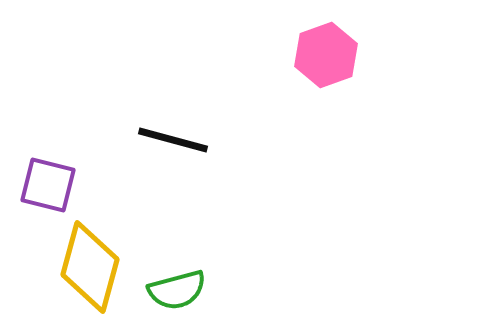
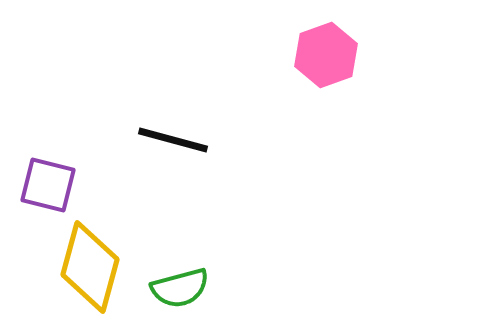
green semicircle: moved 3 px right, 2 px up
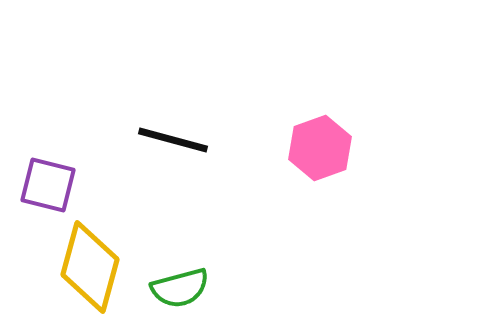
pink hexagon: moved 6 px left, 93 px down
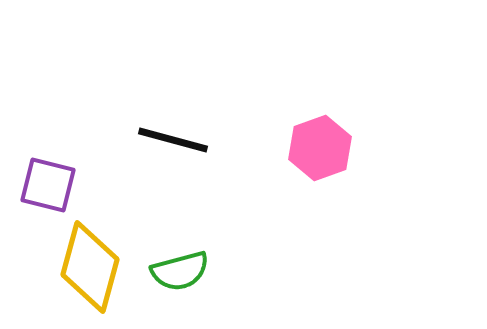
green semicircle: moved 17 px up
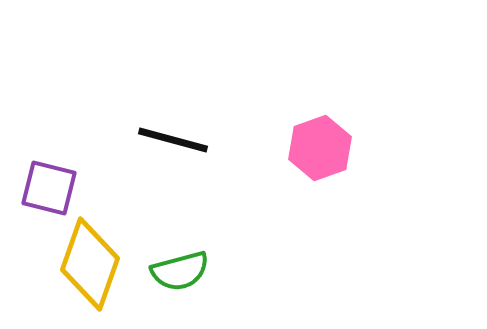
purple square: moved 1 px right, 3 px down
yellow diamond: moved 3 px up; rotated 4 degrees clockwise
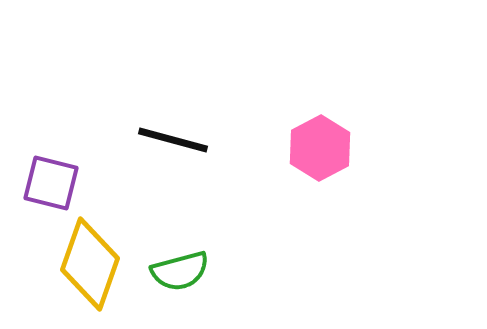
pink hexagon: rotated 8 degrees counterclockwise
purple square: moved 2 px right, 5 px up
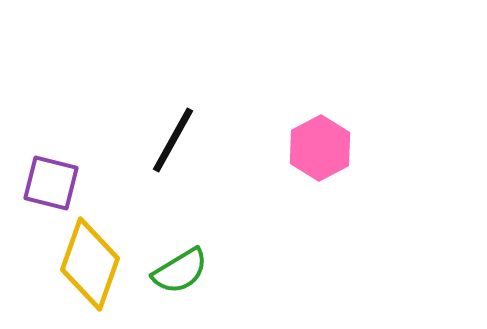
black line: rotated 76 degrees counterclockwise
green semicircle: rotated 16 degrees counterclockwise
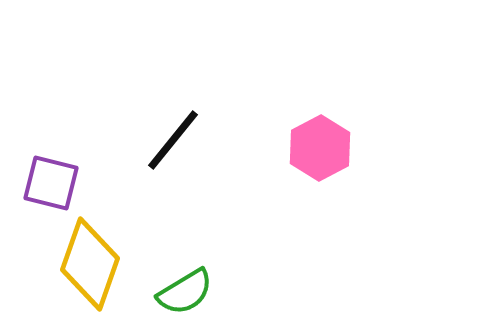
black line: rotated 10 degrees clockwise
green semicircle: moved 5 px right, 21 px down
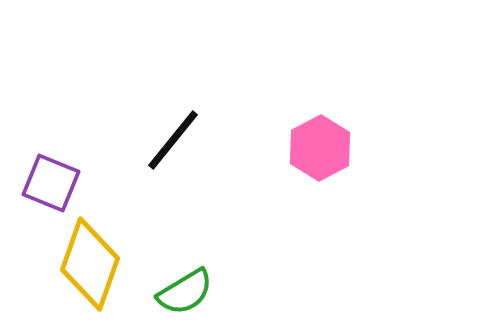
purple square: rotated 8 degrees clockwise
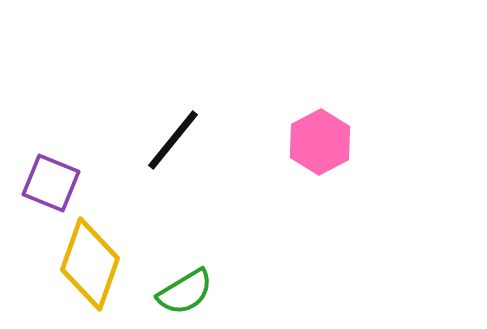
pink hexagon: moved 6 px up
